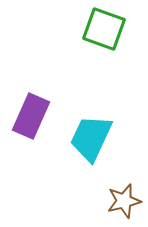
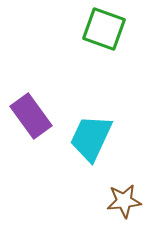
purple rectangle: rotated 60 degrees counterclockwise
brown star: rotated 8 degrees clockwise
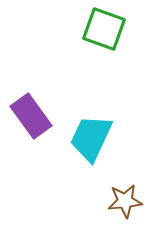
brown star: moved 1 px right
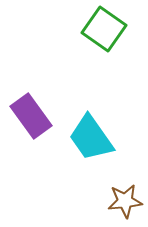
green square: rotated 15 degrees clockwise
cyan trapezoid: rotated 60 degrees counterclockwise
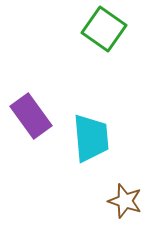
cyan trapezoid: rotated 150 degrees counterclockwise
brown star: rotated 24 degrees clockwise
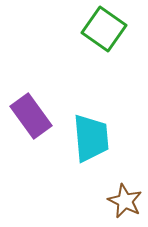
brown star: rotated 8 degrees clockwise
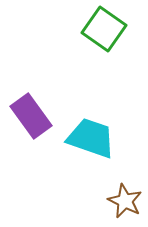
cyan trapezoid: rotated 66 degrees counterclockwise
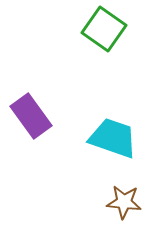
cyan trapezoid: moved 22 px right
brown star: moved 1 px left, 1 px down; rotated 20 degrees counterclockwise
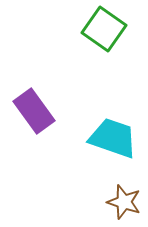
purple rectangle: moved 3 px right, 5 px up
brown star: rotated 12 degrees clockwise
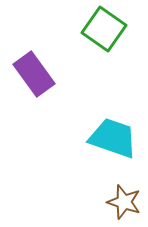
purple rectangle: moved 37 px up
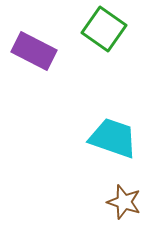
purple rectangle: moved 23 px up; rotated 27 degrees counterclockwise
